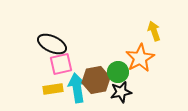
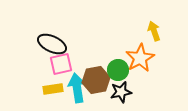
green circle: moved 2 px up
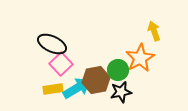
pink square: rotated 30 degrees counterclockwise
cyan arrow: rotated 68 degrees clockwise
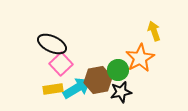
brown hexagon: moved 2 px right
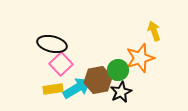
black ellipse: rotated 12 degrees counterclockwise
orange star: rotated 12 degrees clockwise
black star: rotated 15 degrees counterclockwise
